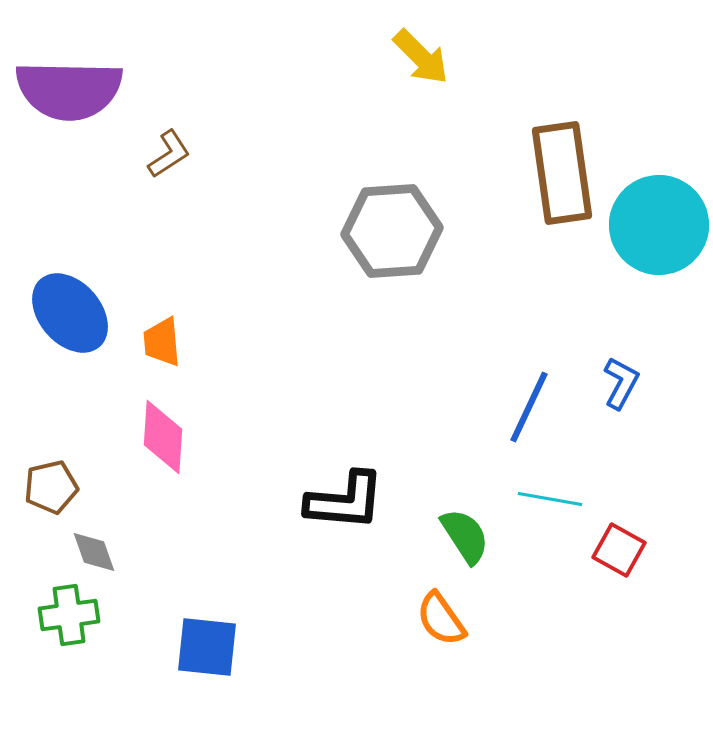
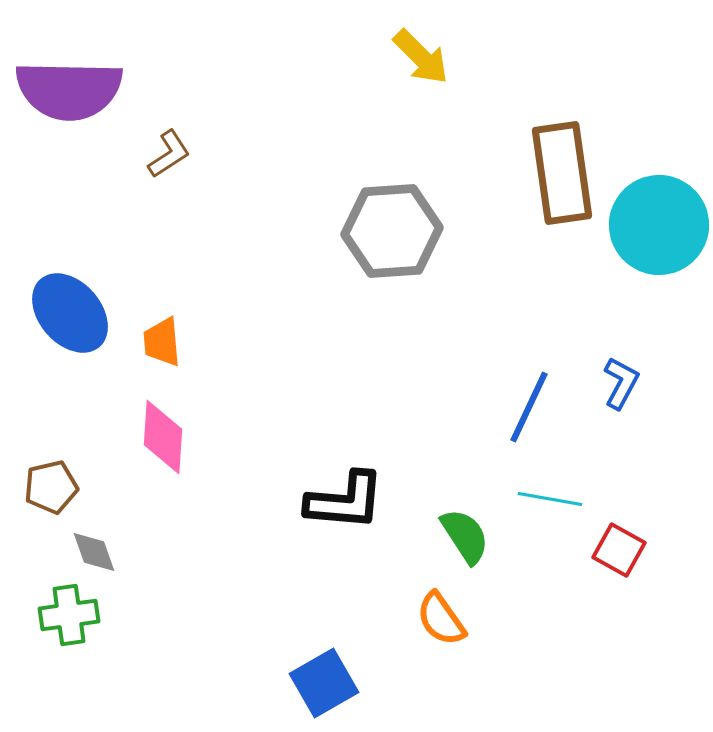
blue square: moved 117 px right, 36 px down; rotated 36 degrees counterclockwise
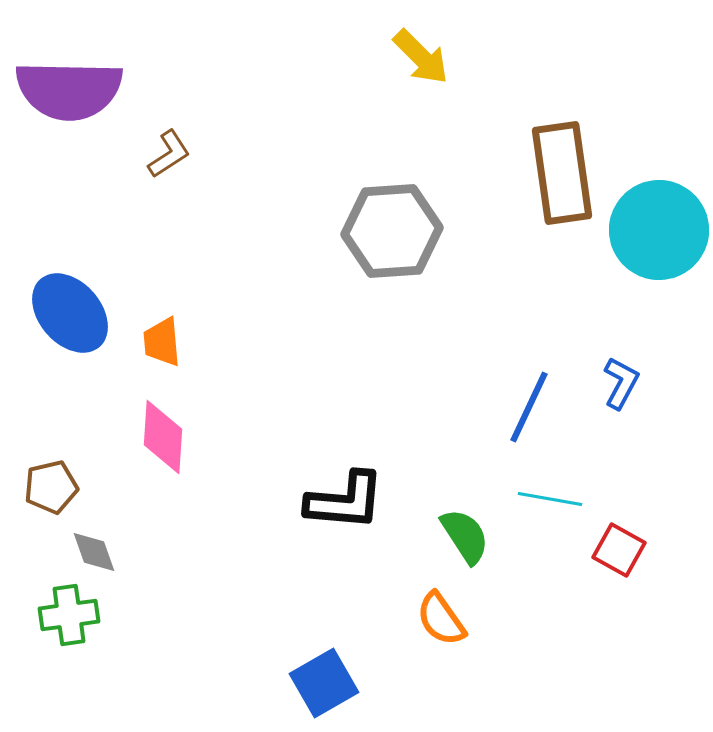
cyan circle: moved 5 px down
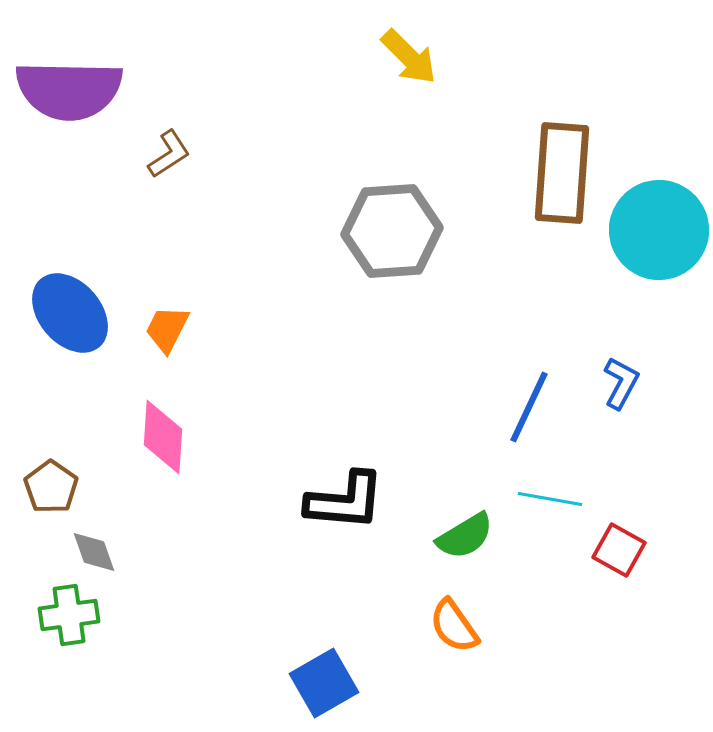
yellow arrow: moved 12 px left
brown rectangle: rotated 12 degrees clockwise
orange trapezoid: moved 5 px right, 13 px up; rotated 32 degrees clockwise
brown pentagon: rotated 24 degrees counterclockwise
green semicircle: rotated 92 degrees clockwise
orange semicircle: moved 13 px right, 7 px down
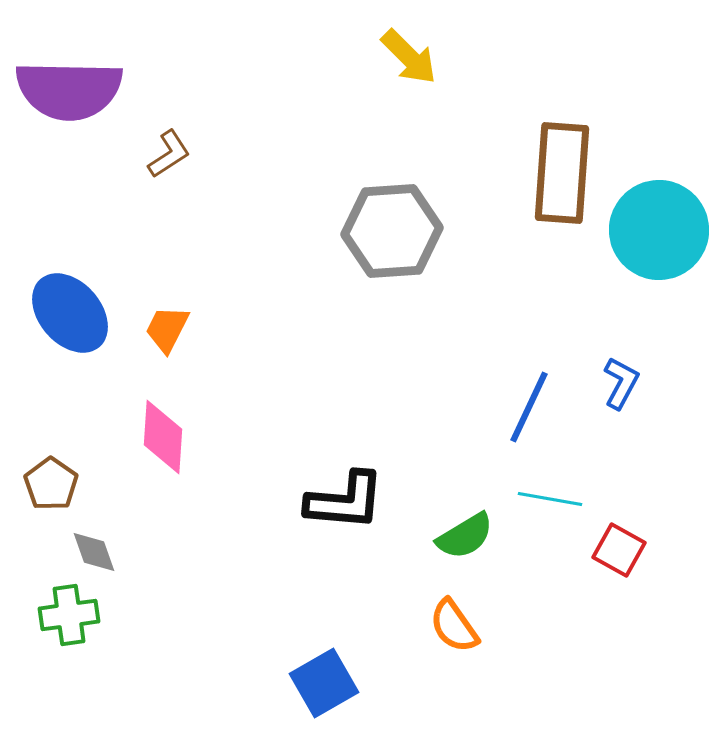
brown pentagon: moved 3 px up
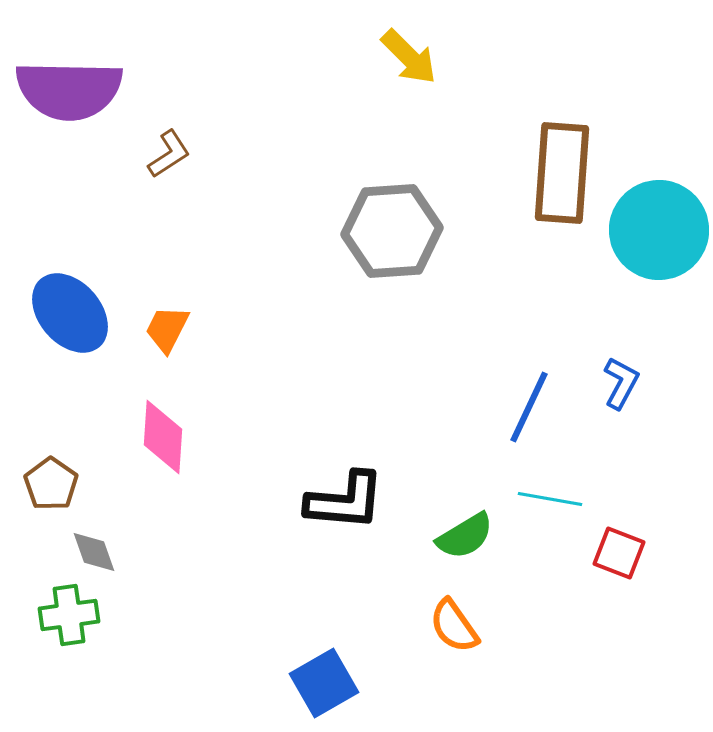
red square: moved 3 px down; rotated 8 degrees counterclockwise
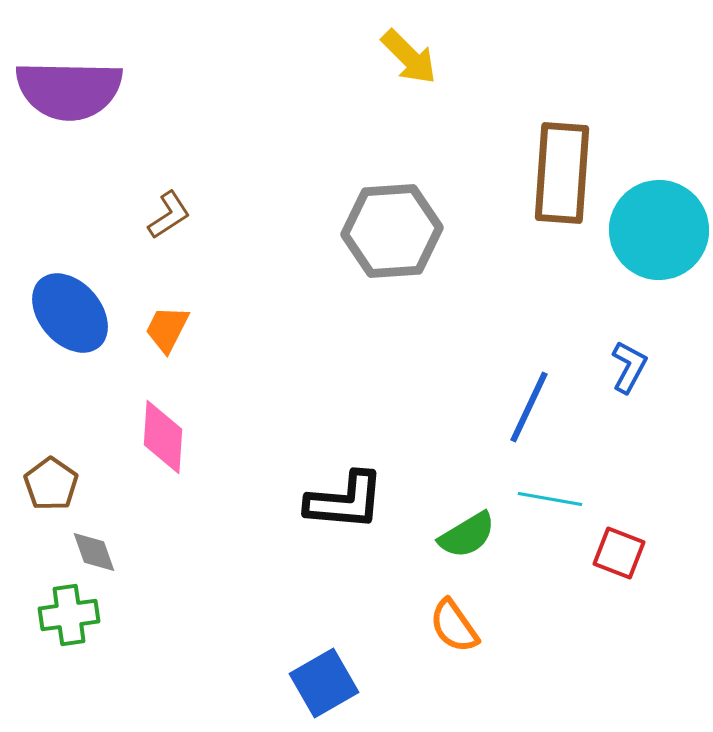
brown L-shape: moved 61 px down
blue L-shape: moved 8 px right, 16 px up
green semicircle: moved 2 px right, 1 px up
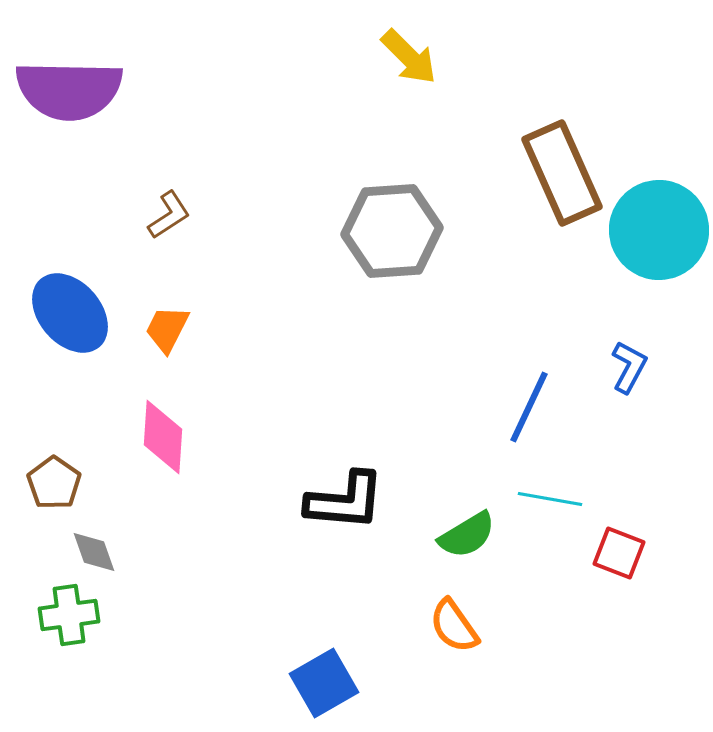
brown rectangle: rotated 28 degrees counterclockwise
brown pentagon: moved 3 px right, 1 px up
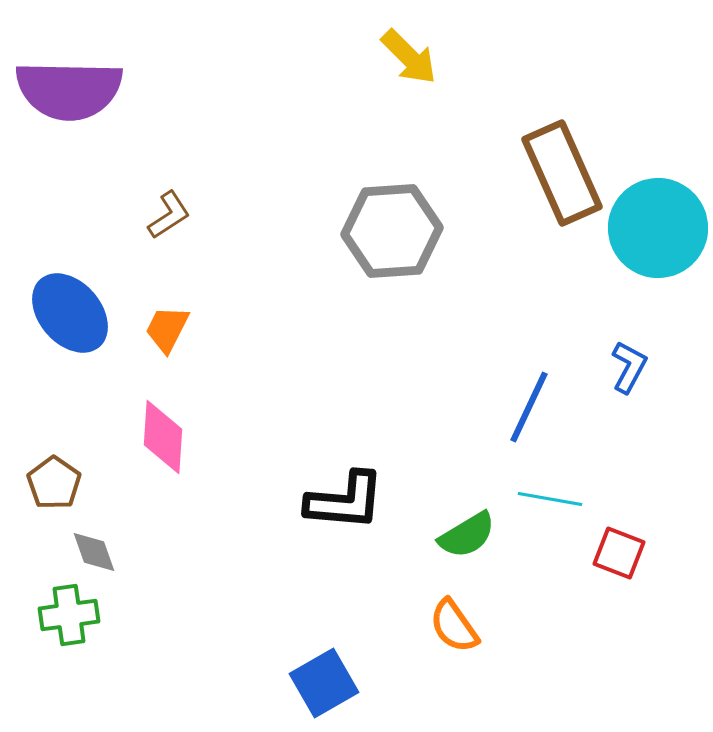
cyan circle: moved 1 px left, 2 px up
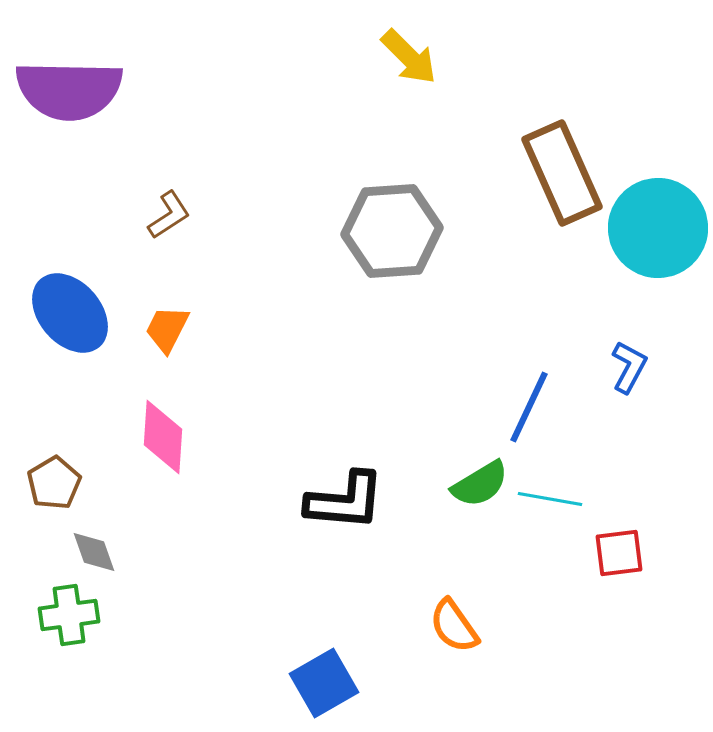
brown pentagon: rotated 6 degrees clockwise
green semicircle: moved 13 px right, 51 px up
red square: rotated 28 degrees counterclockwise
